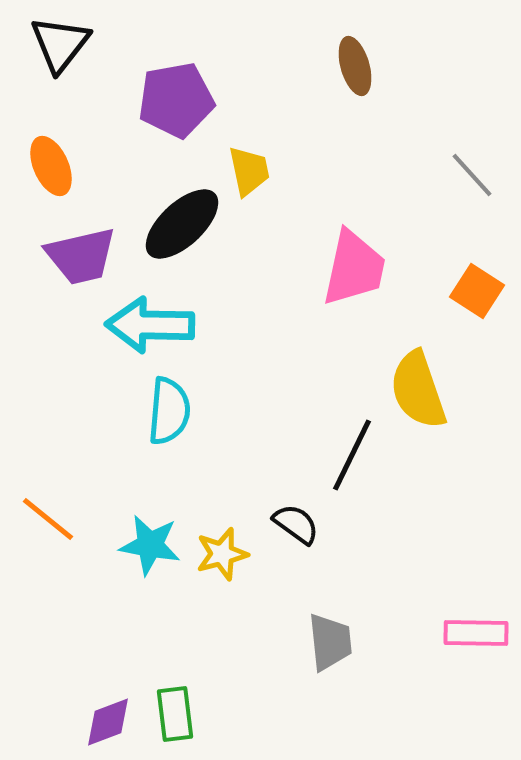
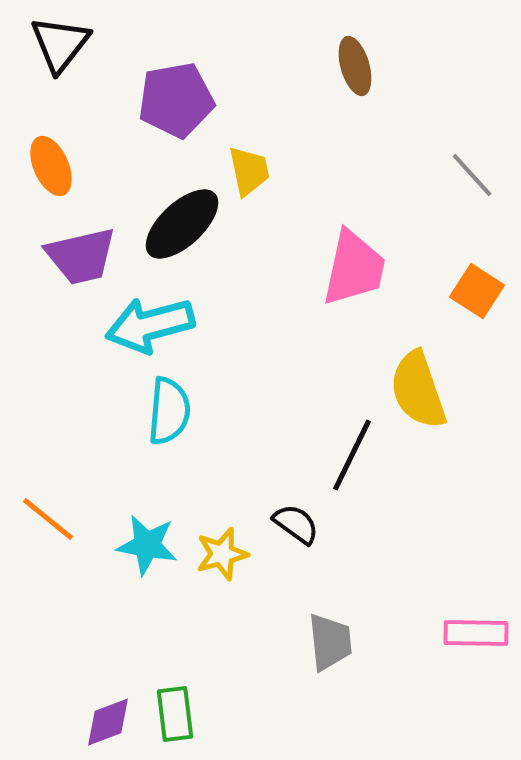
cyan arrow: rotated 16 degrees counterclockwise
cyan star: moved 3 px left
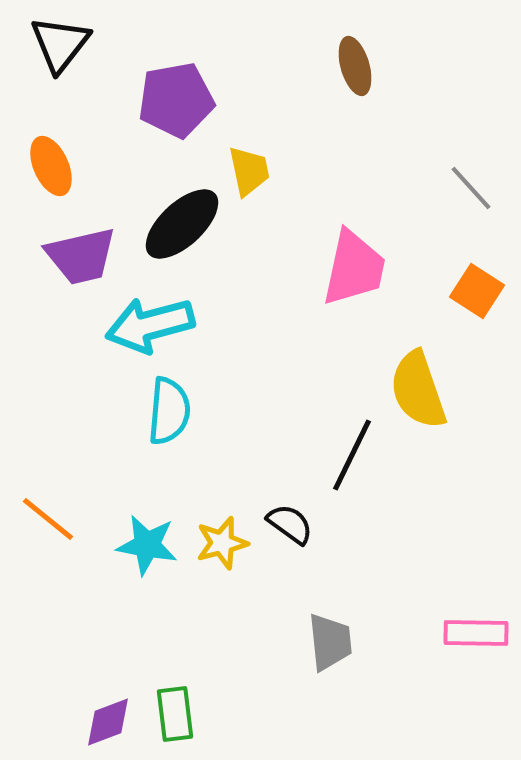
gray line: moved 1 px left, 13 px down
black semicircle: moved 6 px left
yellow star: moved 11 px up
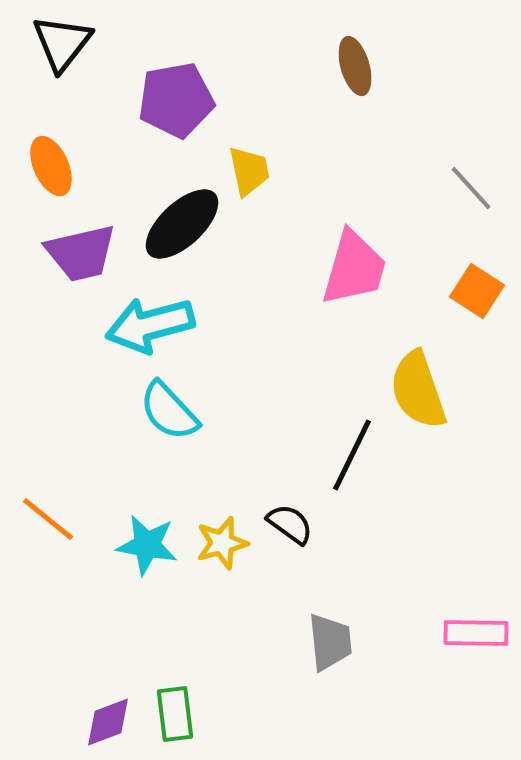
black triangle: moved 2 px right, 1 px up
purple trapezoid: moved 3 px up
pink trapezoid: rotated 4 degrees clockwise
cyan semicircle: rotated 132 degrees clockwise
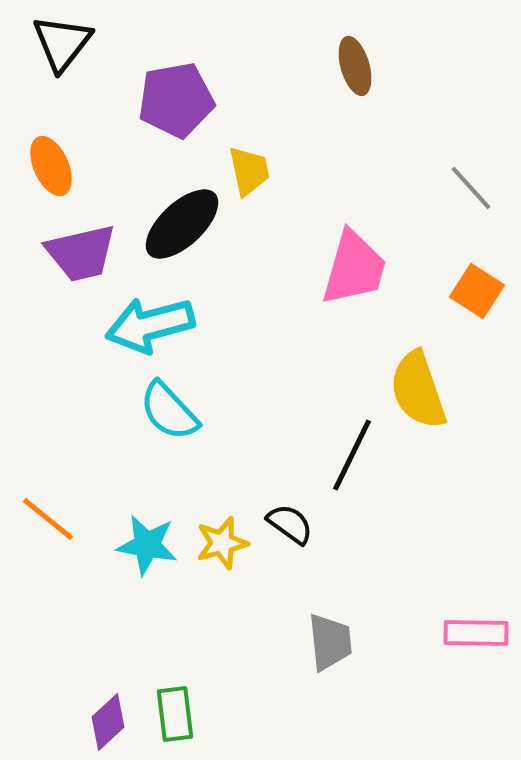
purple diamond: rotated 22 degrees counterclockwise
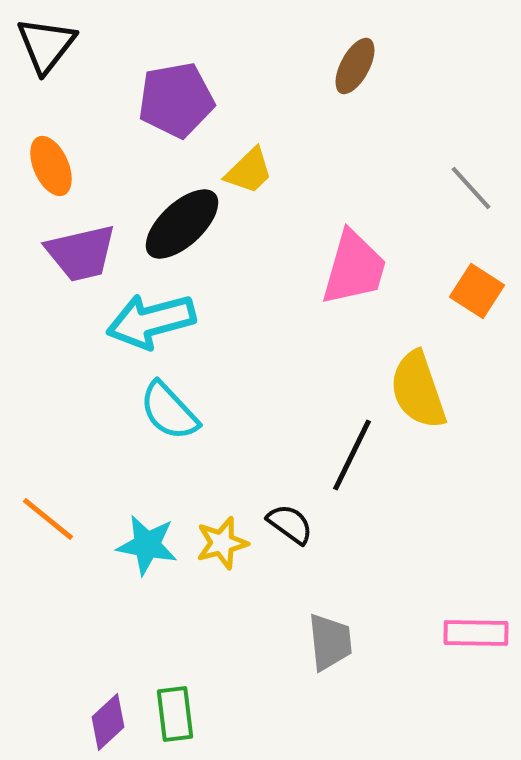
black triangle: moved 16 px left, 2 px down
brown ellipse: rotated 44 degrees clockwise
yellow trapezoid: rotated 58 degrees clockwise
cyan arrow: moved 1 px right, 4 px up
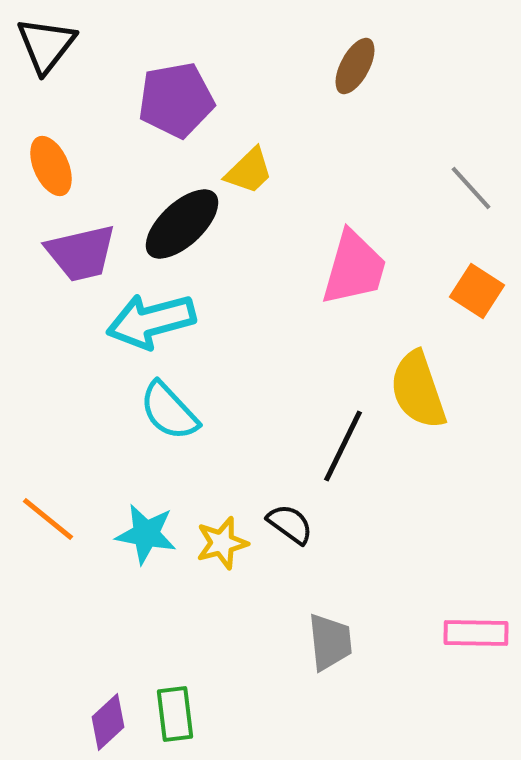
black line: moved 9 px left, 9 px up
cyan star: moved 1 px left, 11 px up
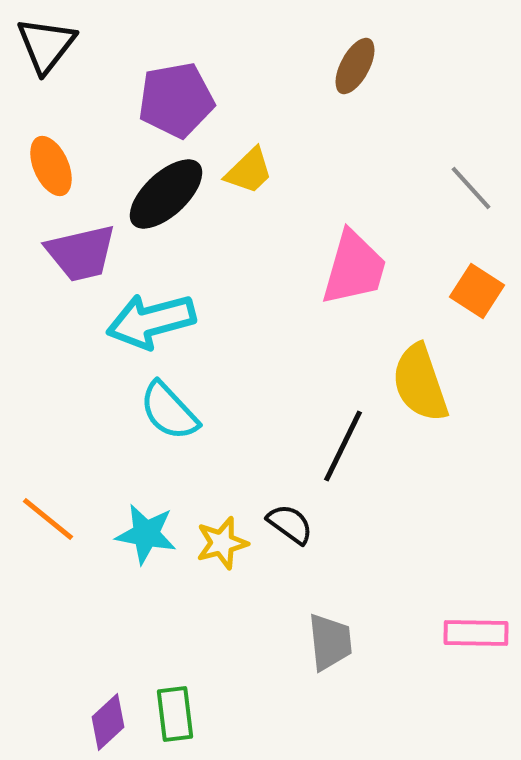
black ellipse: moved 16 px left, 30 px up
yellow semicircle: moved 2 px right, 7 px up
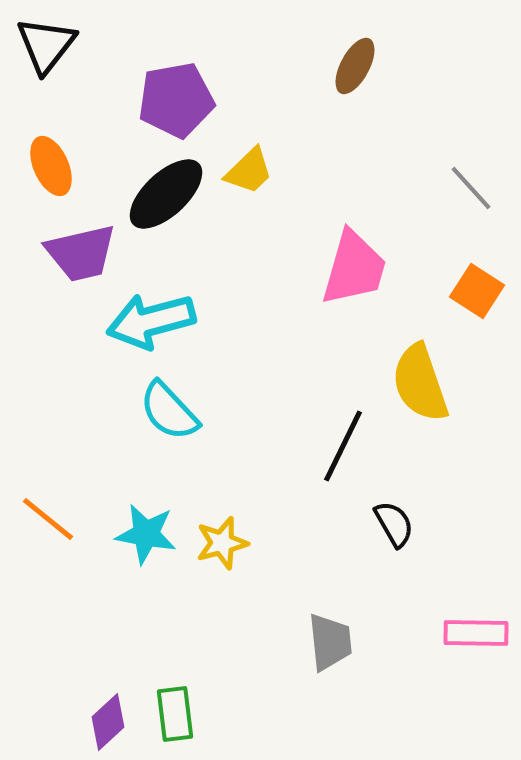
black semicircle: moved 104 px right; rotated 24 degrees clockwise
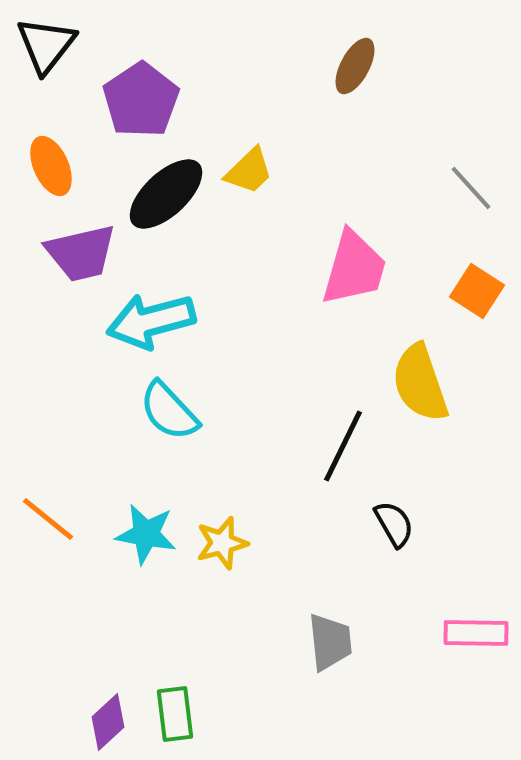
purple pentagon: moved 35 px left; rotated 24 degrees counterclockwise
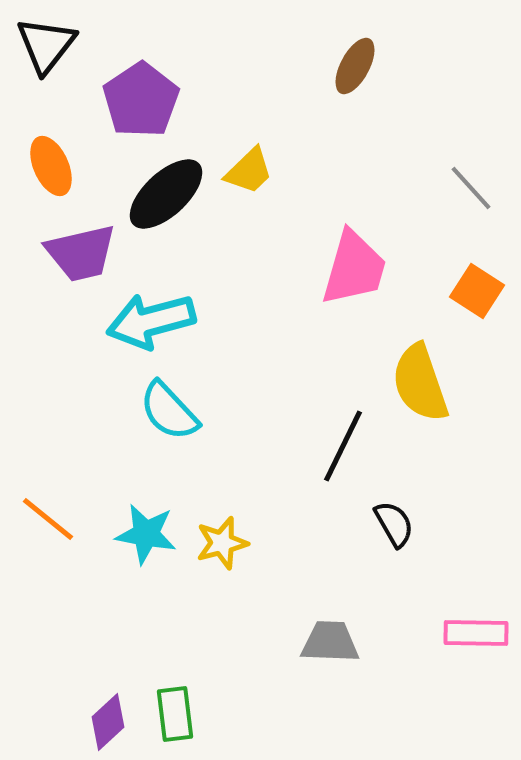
gray trapezoid: rotated 82 degrees counterclockwise
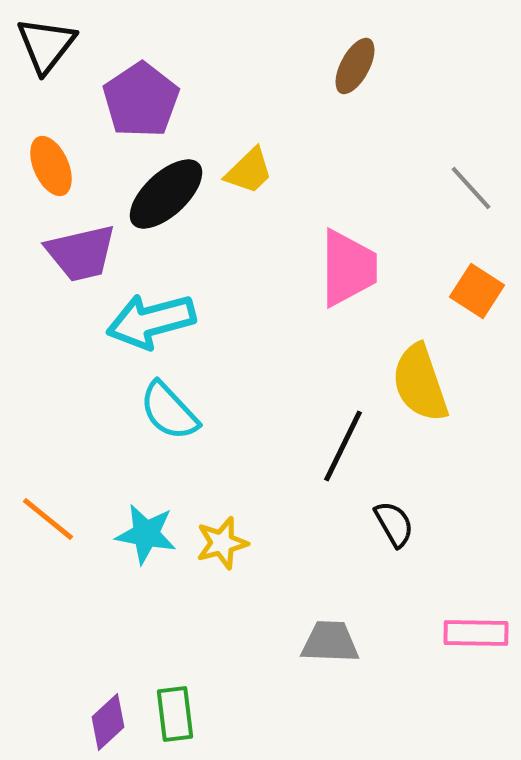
pink trapezoid: moved 6 px left; rotated 16 degrees counterclockwise
